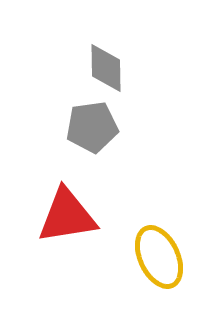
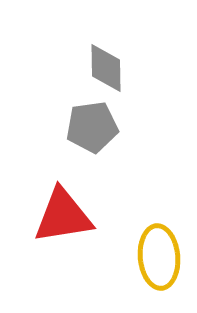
red triangle: moved 4 px left
yellow ellipse: rotated 20 degrees clockwise
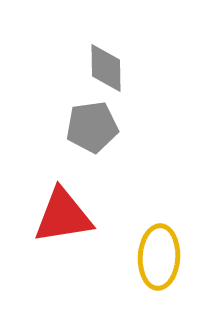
yellow ellipse: rotated 8 degrees clockwise
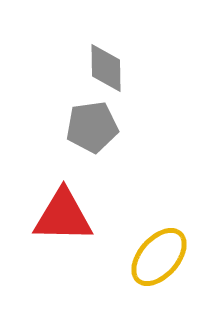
red triangle: rotated 10 degrees clockwise
yellow ellipse: rotated 38 degrees clockwise
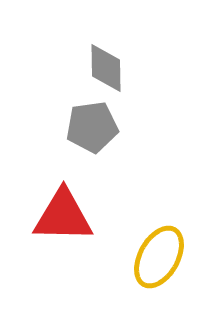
yellow ellipse: rotated 12 degrees counterclockwise
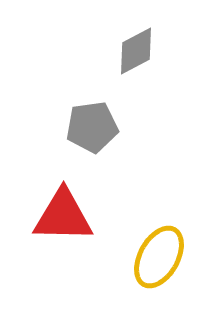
gray diamond: moved 30 px right, 17 px up; rotated 63 degrees clockwise
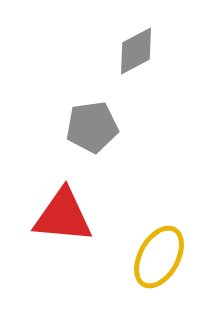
red triangle: rotated 4 degrees clockwise
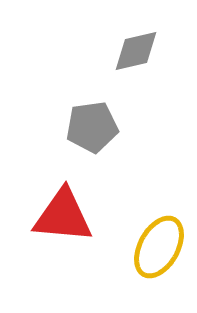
gray diamond: rotated 15 degrees clockwise
yellow ellipse: moved 10 px up
